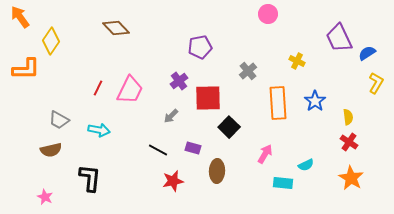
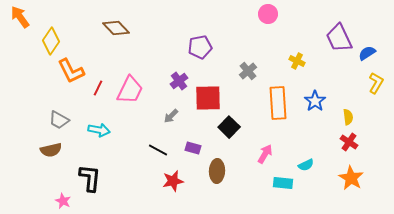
orange L-shape: moved 45 px right, 2 px down; rotated 64 degrees clockwise
pink star: moved 18 px right, 4 px down
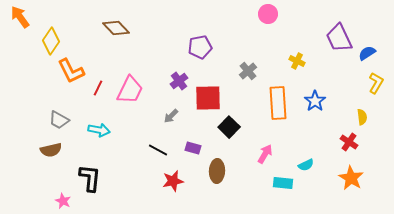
yellow semicircle: moved 14 px right
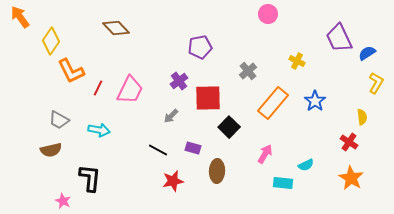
orange rectangle: moved 5 px left; rotated 44 degrees clockwise
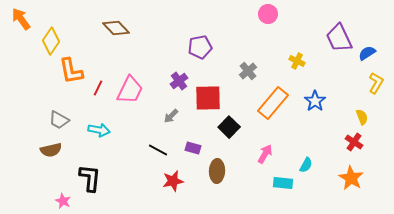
orange arrow: moved 1 px right, 2 px down
orange L-shape: rotated 16 degrees clockwise
yellow semicircle: rotated 14 degrees counterclockwise
red cross: moved 5 px right
cyan semicircle: rotated 35 degrees counterclockwise
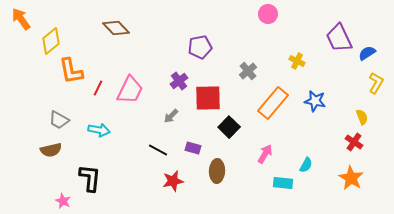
yellow diamond: rotated 16 degrees clockwise
blue star: rotated 25 degrees counterclockwise
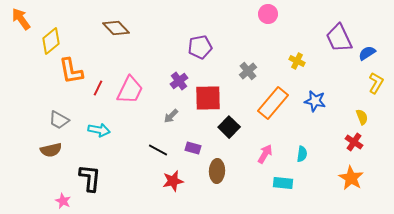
cyan semicircle: moved 4 px left, 11 px up; rotated 21 degrees counterclockwise
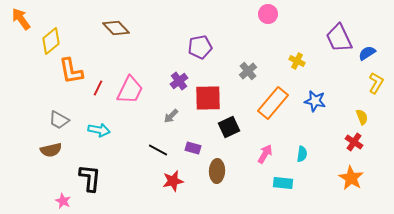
black square: rotated 20 degrees clockwise
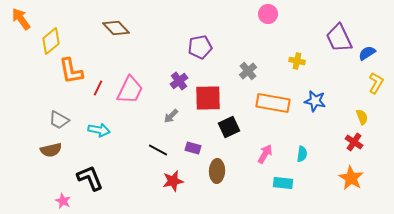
yellow cross: rotated 14 degrees counterclockwise
orange rectangle: rotated 60 degrees clockwise
black L-shape: rotated 28 degrees counterclockwise
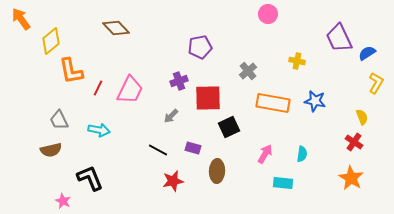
purple cross: rotated 18 degrees clockwise
gray trapezoid: rotated 35 degrees clockwise
